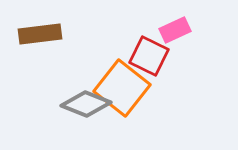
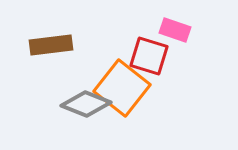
pink rectangle: rotated 44 degrees clockwise
brown rectangle: moved 11 px right, 11 px down
red square: rotated 9 degrees counterclockwise
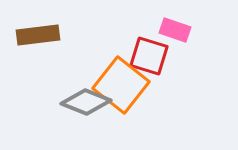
brown rectangle: moved 13 px left, 10 px up
orange square: moved 1 px left, 3 px up
gray diamond: moved 2 px up
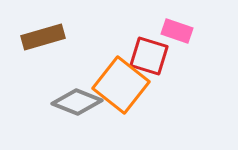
pink rectangle: moved 2 px right, 1 px down
brown rectangle: moved 5 px right, 2 px down; rotated 9 degrees counterclockwise
gray diamond: moved 9 px left
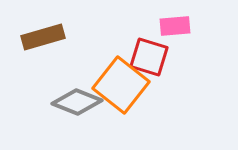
pink rectangle: moved 2 px left, 5 px up; rotated 24 degrees counterclockwise
red square: moved 1 px down
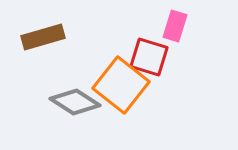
pink rectangle: rotated 68 degrees counterclockwise
gray diamond: moved 2 px left; rotated 12 degrees clockwise
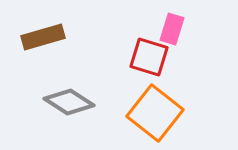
pink rectangle: moved 3 px left, 3 px down
orange square: moved 34 px right, 28 px down
gray diamond: moved 6 px left
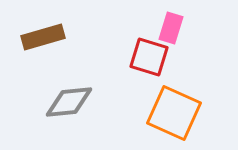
pink rectangle: moved 1 px left, 1 px up
gray diamond: rotated 39 degrees counterclockwise
orange square: moved 19 px right; rotated 14 degrees counterclockwise
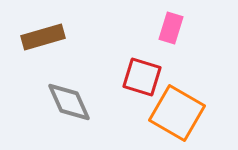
red square: moved 7 px left, 20 px down
gray diamond: rotated 72 degrees clockwise
orange square: moved 3 px right; rotated 6 degrees clockwise
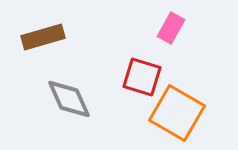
pink rectangle: rotated 12 degrees clockwise
gray diamond: moved 3 px up
